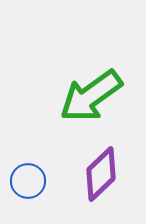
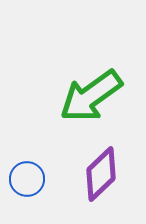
blue circle: moved 1 px left, 2 px up
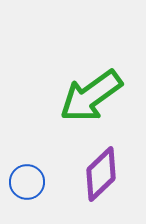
blue circle: moved 3 px down
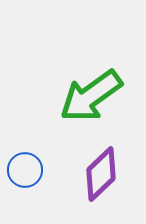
blue circle: moved 2 px left, 12 px up
